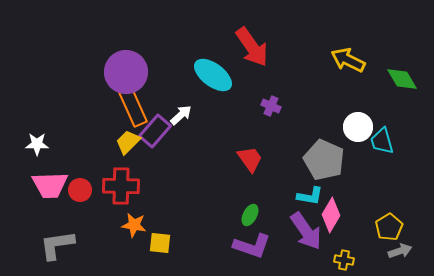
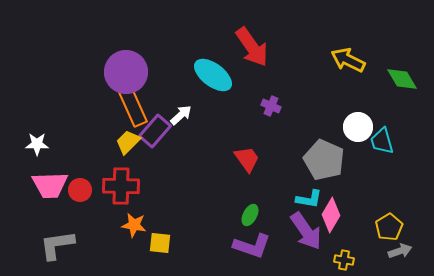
red trapezoid: moved 3 px left
cyan L-shape: moved 1 px left, 3 px down
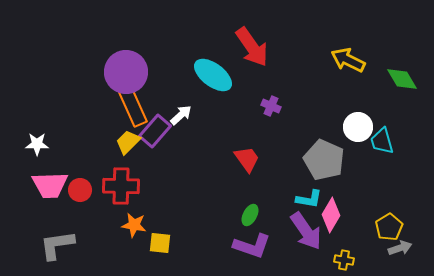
gray arrow: moved 3 px up
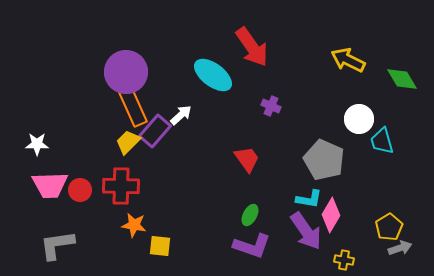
white circle: moved 1 px right, 8 px up
yellow square: moved 3 px down
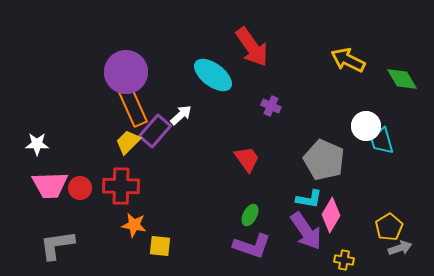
white circle: moved 7 px right, 7 px down
red circle: moved 2 px up
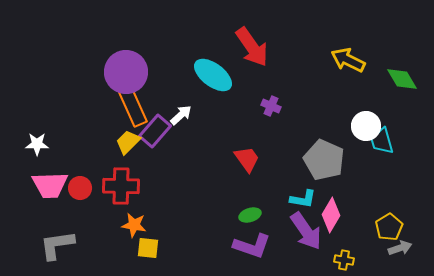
cyan L-shape: moved 6 px left
green ellipse: rotated 45 degrees clockwise
yellow square: moved 12 px left, 2 px down
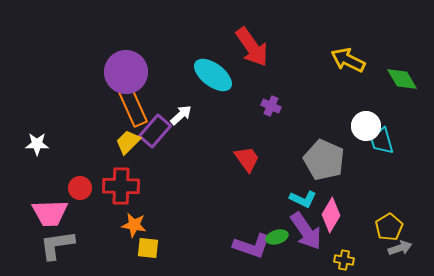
pink trapezoid: moved 28 px down
cyan L-shape: rotated 16 degrees clockwise
green ellipse: moved 27 px right, 22 px down
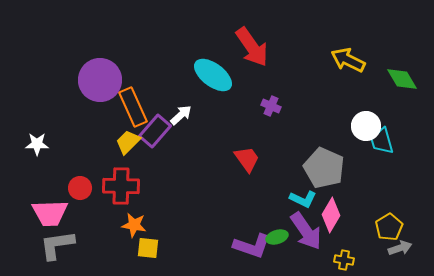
purple circle: moved 26 px left, 8 px down
gray pentagon: moved 8 px down
